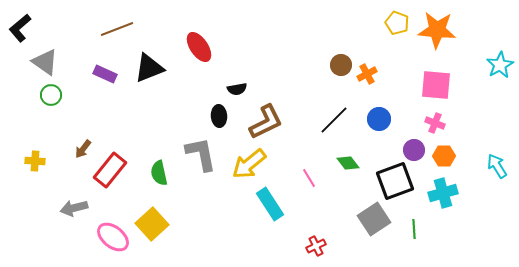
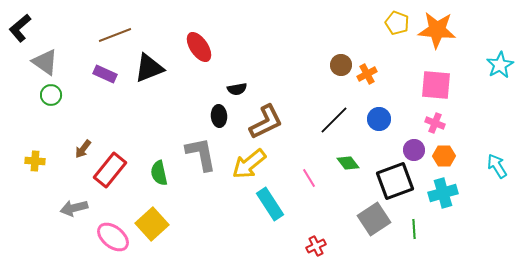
brown line: moved 2 px left, 6 px down
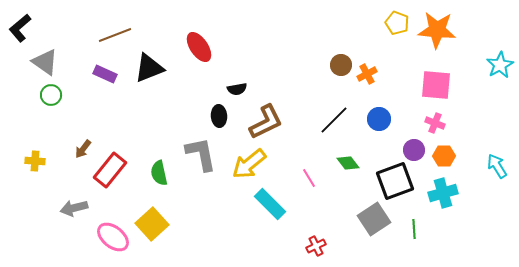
cyan rectangle: rotated 12 degrees counterclockwise
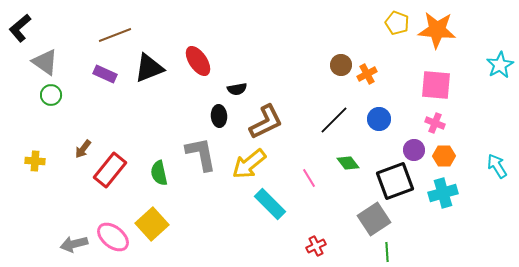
red ellipse: moved 1 px left, 14 px down
gray arrow: moved 36 px down
green line: moved 27 px left, 23 px down
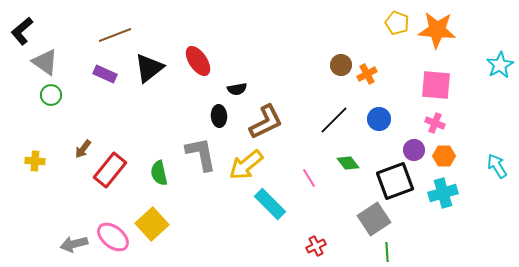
black L-shape: moved 2 px right, 3 px down
black triangle: rotated 16 degrees counterclockwise
yellow arrow: moved 3 px left, 1 px down
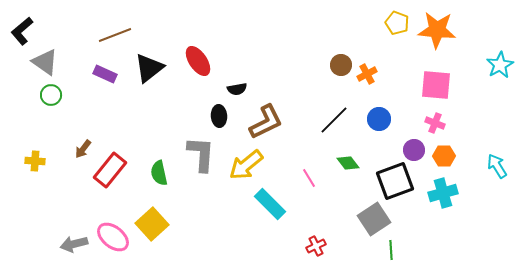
gray L-shape: rotated 15 degrees clockwise
green line: moved 4 px right, 2 px up
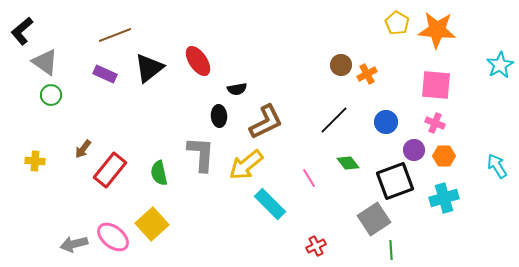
yellow pentagon: rotated 10 degrees clockwise
blue circle: moved 7 px right, 3 px down
cyan cross: moved 1 px right, 5 px down
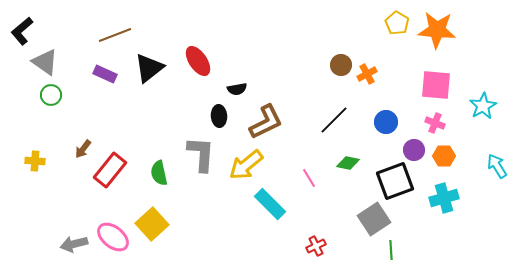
cyan star: moved 17 px left, 41 px down
green diamond: rotated 40 degrees counterclockwise
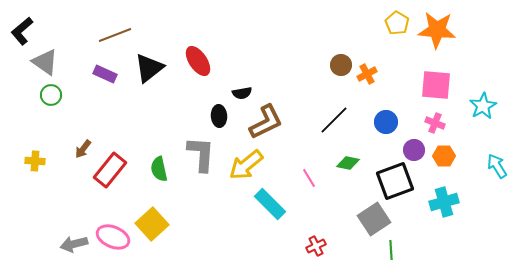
black semicircle: moved 5 px right, 4 px down
green semicircle: moved 4 px up
cyan cross: moved 4 px down
pink ellipse: rotated 16 degrees counterclockwise
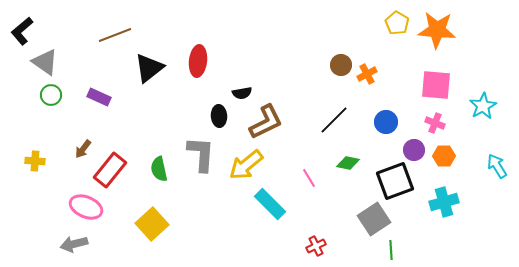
red ellipse: rotated 40 degrees clockwise
purple rectangle: moved 6 px left, 23 px down
pink ellipse: moved 27 px left, 30 px up
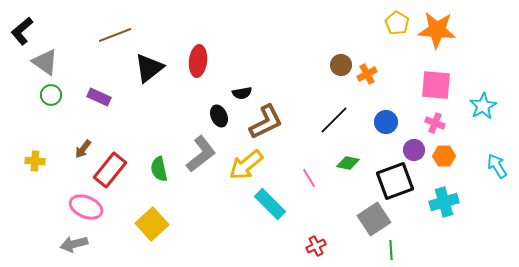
black ellipse: rotated 20 degrees counterclockwise
gray L-shape: rotated 48 degrees clockwise
